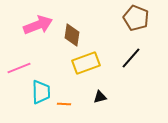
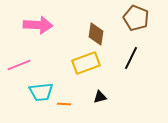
pink arrow: rotated 24 degrees clockwise
brown diamond: moved 24 px right, 1 px up
black line: rotated 15 degrees counterclockwise
pink line: moved 3 px up
cyan trapezoid: rotated 85 degrees clockwise
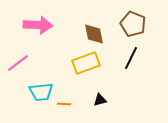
brown pentagon: moved 3 px left, 6 px down
brown diamond: moved 2 px left; rotated 20 degrees counterclockwise
pink line: moved 1 px left, 2 px up; rotated 15 degrees counterclockwise
black triangle: moved 3 px down
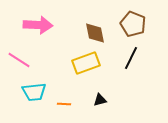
brown diamond: moved 1 px right, 1 px up
pink line: moved 1 px right, 3 px up; rotated 70 degrees clockwise
cyan trapezoid: moved 7 px left
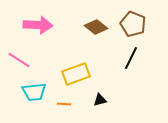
brown diamond: moved 1 px right, 6 px up; rotated 40 degrees counterclockwise
yellow rectangle: moved 10 px left, 11 px down
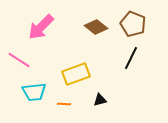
pink arrow: moved 3 px right, 2 px down; rotated 132 degrees clockwise
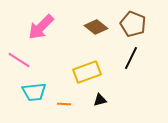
yellow rectangle: moved 11 px right, 2 px up
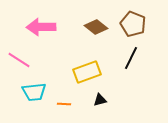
pink arrow: rotated 44 degrees clockwise
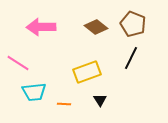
pink line: moved 1 px left, 3 px down
black triangle: rotated 48 degrees counterclockwise
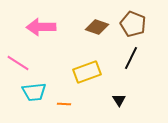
brown diamond: moved 1 px right; rotated 20 degrees counterclockwise
black triangle: moved 19 px right
